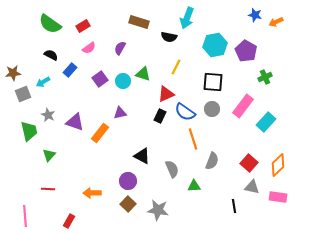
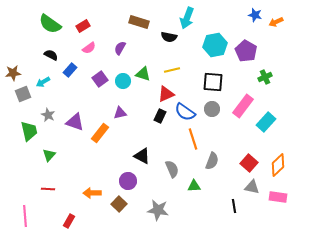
yellow line at (176, 67): moved 4 px left, 3 px down; rotated 49 degrees clockwise
brown square at (128, 204): moved 9 px left
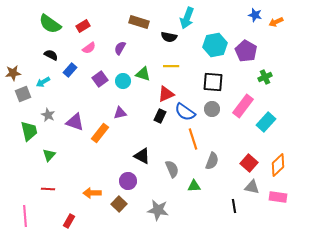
yellow line at (172, 70): moved 1 px left, 4 px up; rotated 14 degrees clockwise
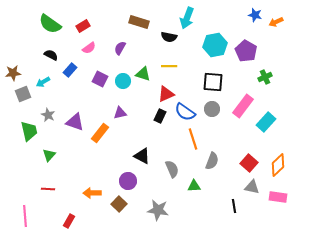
yellow line at (171, 66): moved 2 px left
purple square at (100, 79): rotated 28 degrees counterclockwise
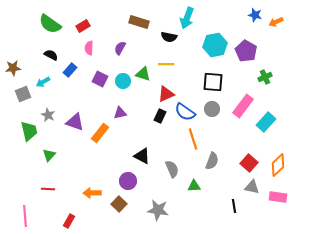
pink semicircle at (89, 48): rotated 128 degrees clockwise
yellow line at (169, 66): moved 3 px left, 2 px up
brown star at (13, 73): moved 5 px up
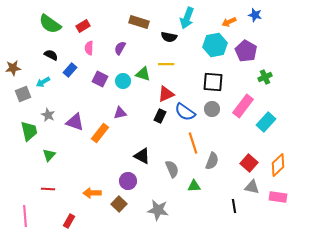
orange arrow at (276, 22): moved 47 px left
orange line at (193, 139): moved 4 px down
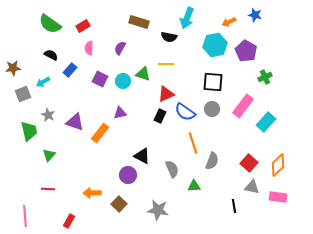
purple circle at (128, 181): moved 6 px up
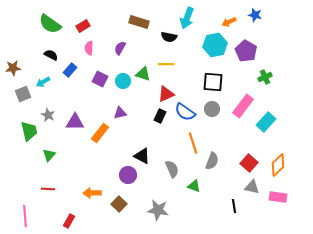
purple triangle at (75, 122): rotated 18 degrees counterclockwise
green triangle at (194, 186): rotated 24 degrees clockwise
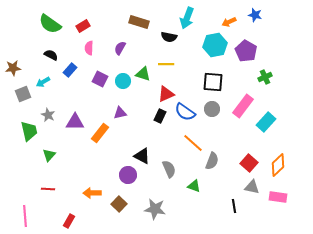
orange line at (193, 143): rotated 30 degrees counterclockwise
gray semicircle at (172, 169): moved 3 px left
gray star at (158, 210): moved 3 px left, 1 px up
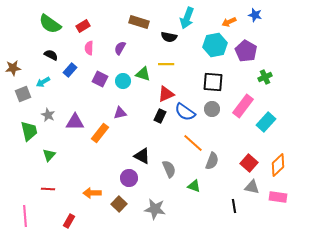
purple circle at (128, 175): moved 1 px right, 3 px down
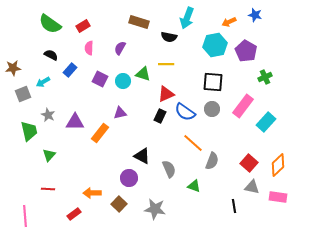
red rectangle at (69, 221): moved 5 px right, 7 px up; rotated 24 degrees clockwise
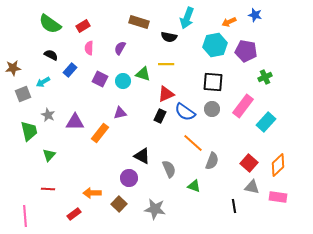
purple pentagon at (246, 51): rotated 20 degrees counterclockwise
